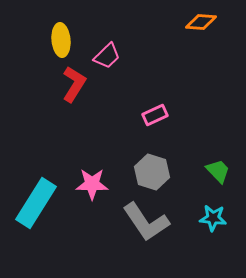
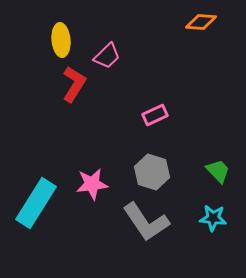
pink star: rotated 8 degrees counterclockwise
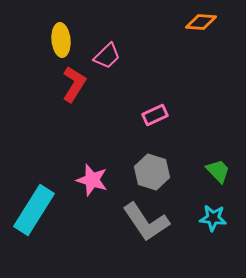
pink star: moved 4 px up; rotated 24 degrees clockwise
cyan rectangle: moved 2 px left, 7 px down
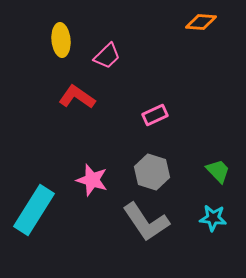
red L-shape: moved 3 px right, 13 px down; rotated 87 degrees counterclockwise
